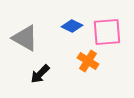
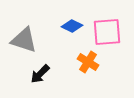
gray triangle: moved 1 px left, 2 px down; rotated 12 degrees counterclockwise
orange cross: moved 1 px down
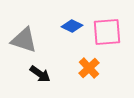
orange cross: moved 1 px right, 6 px down; rotated 15 degrees clockwise
black arrow: rotated 100 degrees counterclockwise
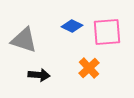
black arrow: moved 1 px left, 1 px down; rotated 30 degrees counterclockwise
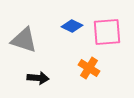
orange cross: rotated 15 degrees counterclockwise
black arrow: moved 1 px left, 3 px down
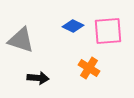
blue diamond: moved 1 px right
pink square: moved 1 px right, 1 px up
gray triangle: moved 3 px left
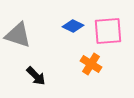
gray triangle: moved 3 px left, 5 px up
orange cross: moved 2 px right, 4 px up
black arrow: moved 2 px left, 2 px up; rotated 40 degrees clockwise
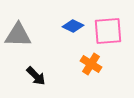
gray triangle: rotated 16 degrees counterclockwise
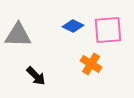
pink square: moved 1 px up
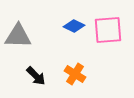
blue diamond: moved 1 px right
gray triangle: moved 1 px down
orange cross: moved 16 px left, 10 px down
